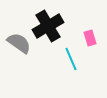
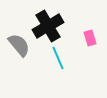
gray semicircle: moved 2 px down; rotated 15 degrees clockwise
cyan line: moved 13 px left, 1 px up
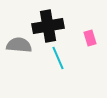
black cross: rotated 20 degrees clockwise
gray semicircle: rotated 45 degrees counterclockwise
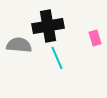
pink rectangle: moved 5 px right
cyan line: moved 1 px left
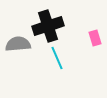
black cross: rotated 8 degrees counterclockwise
gray semicircle: moved 1 px left, 1 px up; rotated 10 degrees counterclockwise
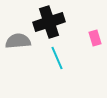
black cross: moved 1 px right, 4 px up
gray semicircle: moved 3 px up
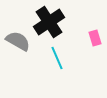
black cross: rotated 16 degrees counterclockwise
gray semicircle: rotated 35 degrees clockwise
